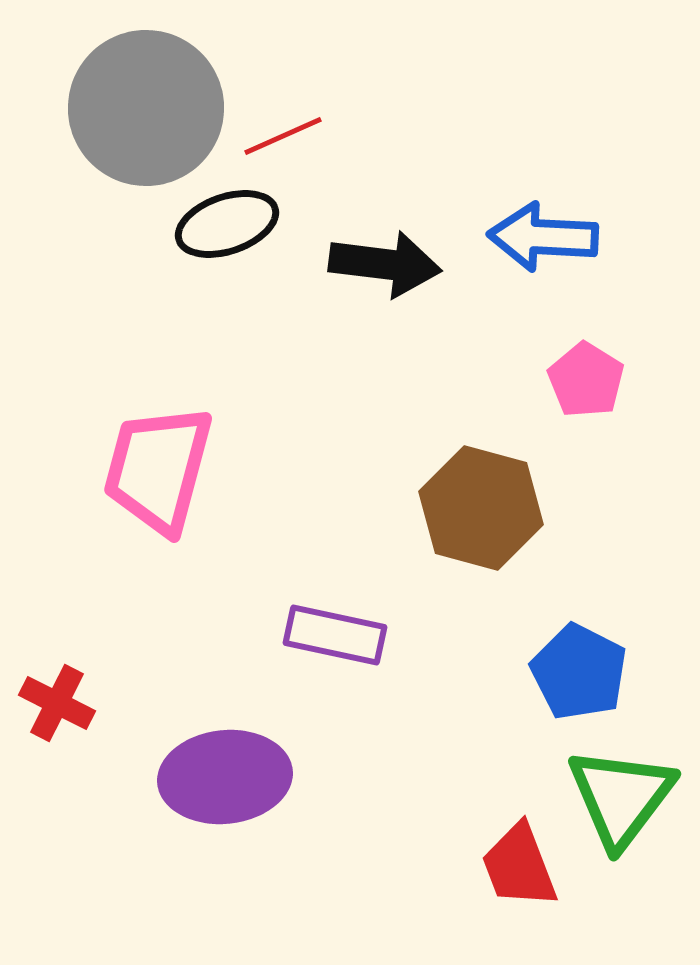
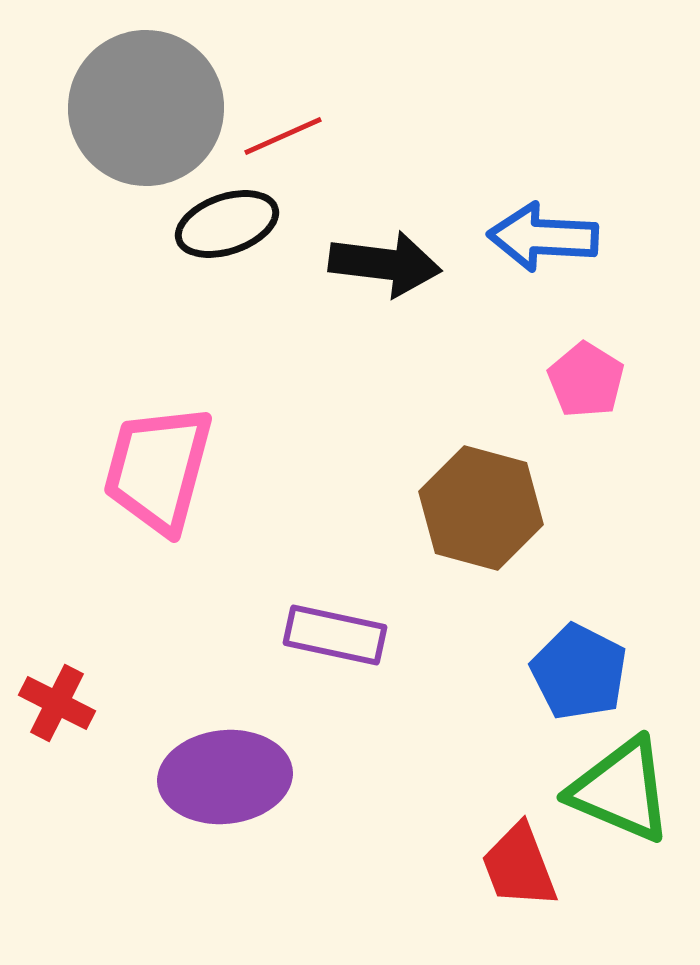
green triangle: moved 7 px up; rotated 44 degrees counterclockwise
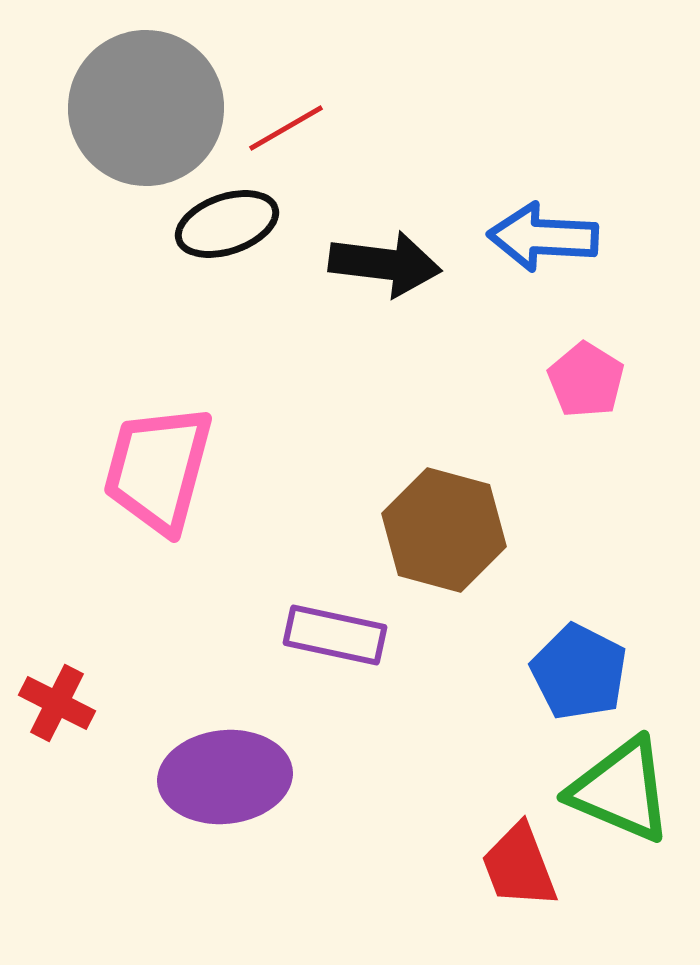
red line: moved 3 px right, 8 px up; rotated 6 degrees counterclockwise
brown hexagon: moved 37 px left, 22 px down
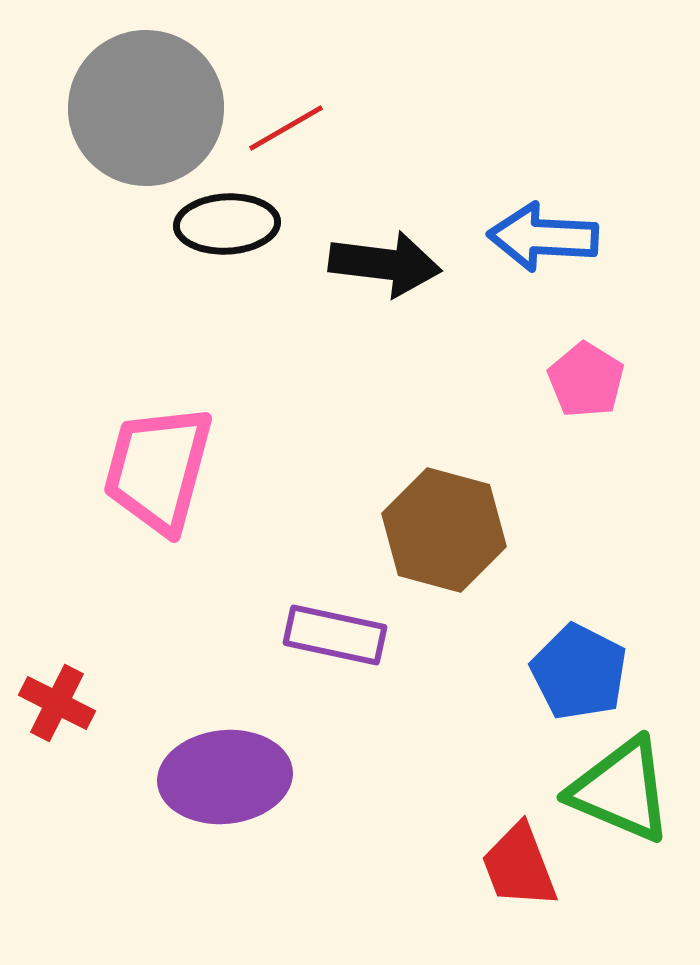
black ellipse: rotated 16 degrees clockwise
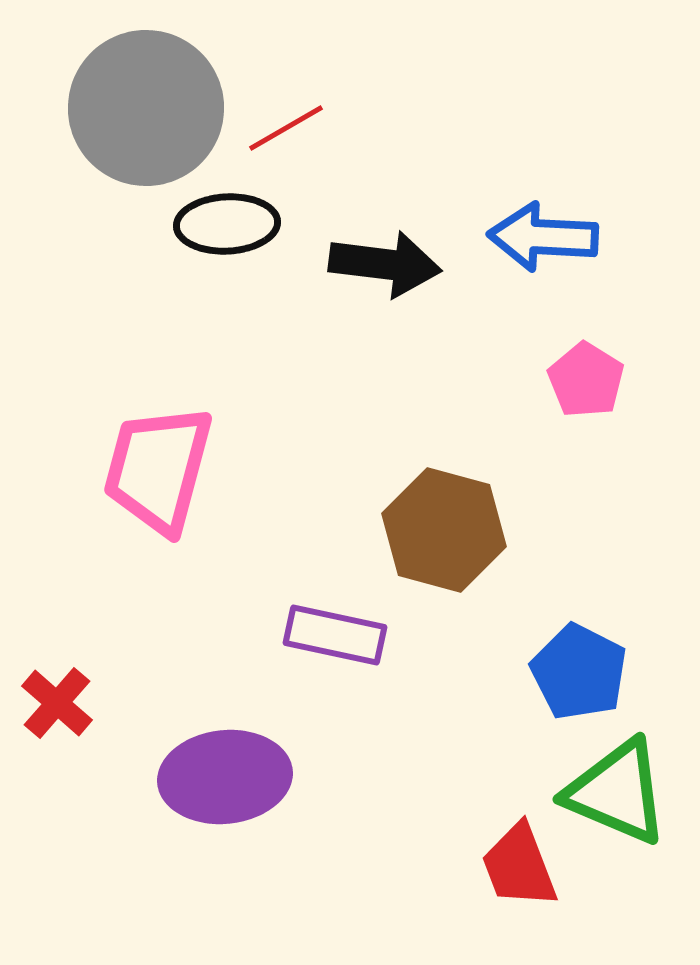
red cross: rotated 14 degrees clockwise
green triangle: moved 4 px left, 2 px down
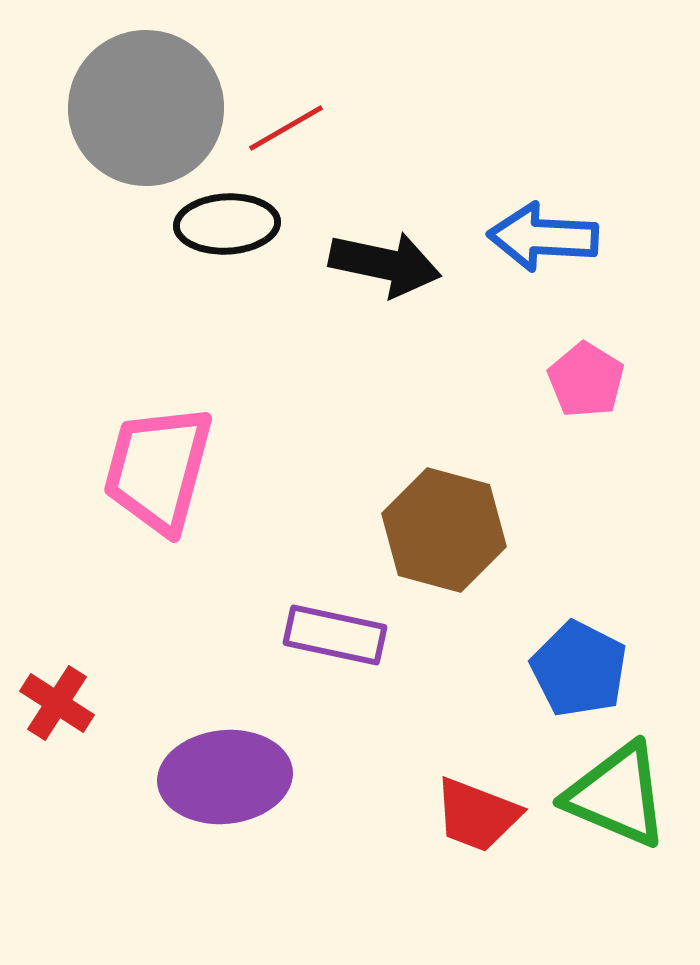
black arrow: rotated 5 degrees clockwise
blue pentagon: moved 3 px up
red cross: rotated 8 degrees counterclockwise
green triangle: moved 3 px down
red trapezoid: moved 42 px left, 51 px up; rotated 48 degrees counterclockwise
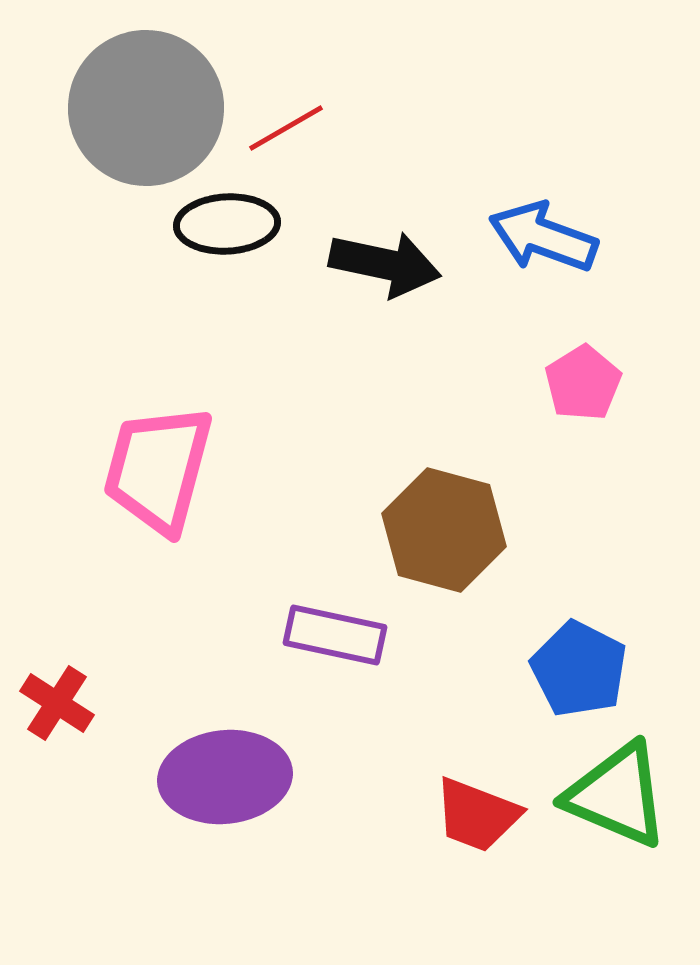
blue arrow: rotated 17 degrees clockwise
pink pentagon: moved 3 px left, 3 px down; rotated 8 degrees clockwise
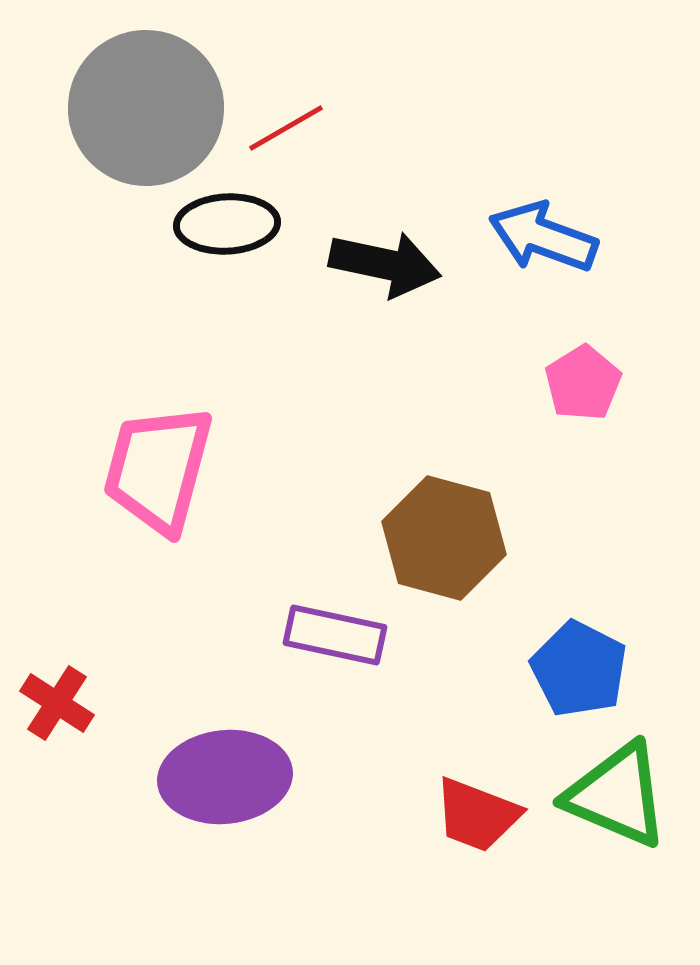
brown hexagon: moved 8 px down
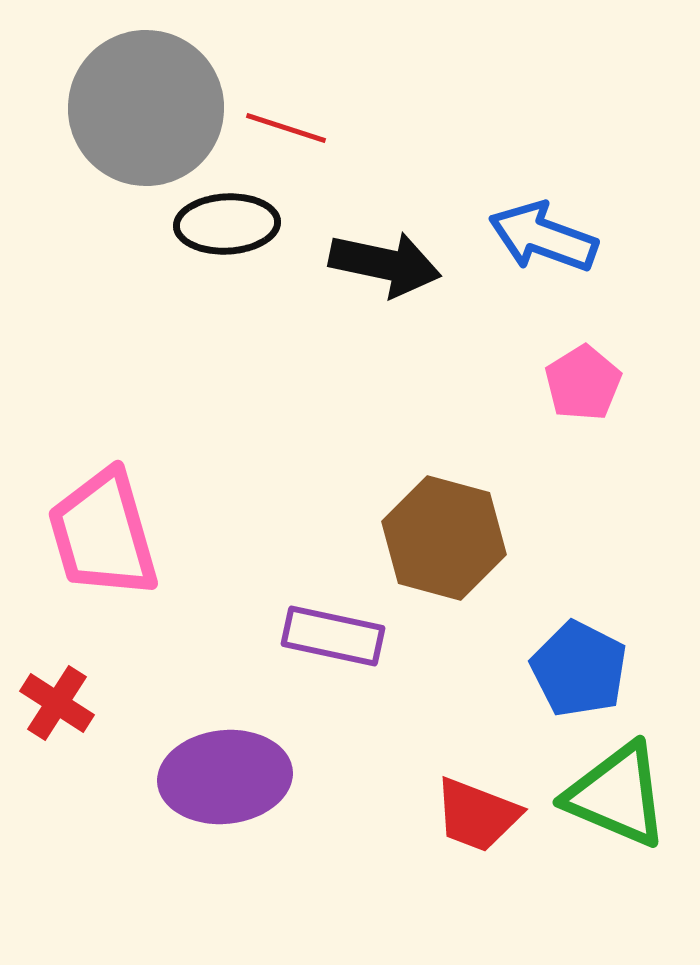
red line: rotated 48 degrees clockwise
pink trapezoid: moved 55 px left, 65 px down; rotated 31 degrees counterclockwise
purple rectangle: moved 2 px left, 1 px down
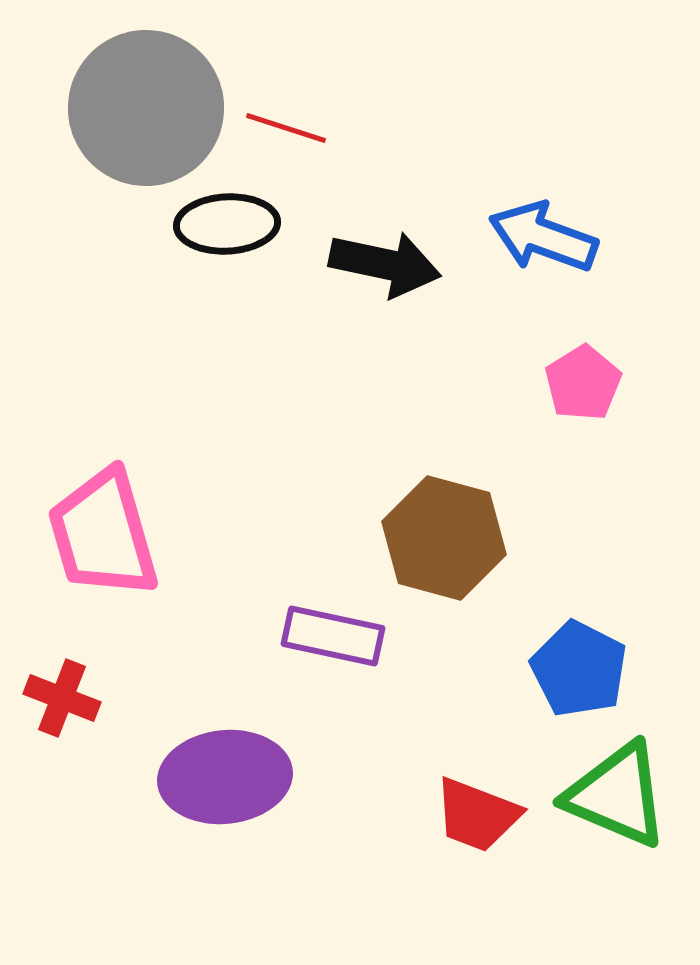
red cross: moved 5 px right, 5 px up; rotated 12 degrees counterclockwise
